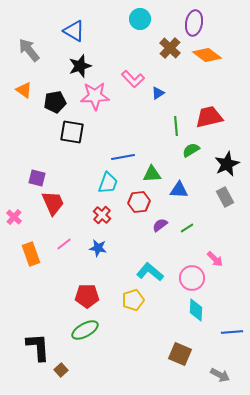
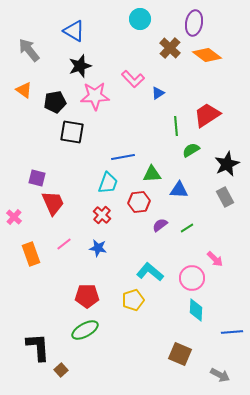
red trapezoid at (209, 117): moved 2 px left, 2 px up; rotated 20 degrees counterclockwise
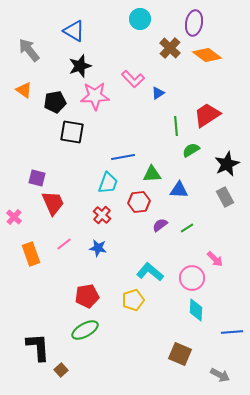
red pentagon at (87, 296): rotated 10 degrees counterclockwise
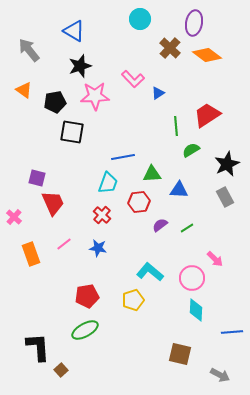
brown square at (180, 354): rotated 10 degrees counterclockwise
